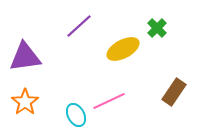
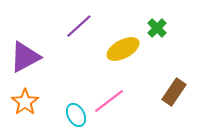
purple triangle: rotated 20 degrees counterclockwise
pink line: rotated 12 degrees counterclockwise
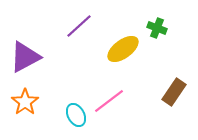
green cross: rotated 24 degrees counterclockwise
yellow ellipse: rotated 8 degrees counterclockwise
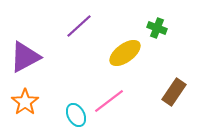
yellow ellipse: moved 2 px right, 4 px down
